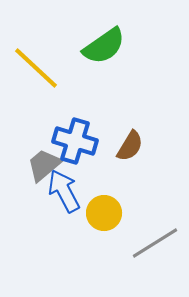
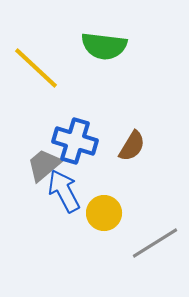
green semicircle: rotated 42 degrees clockwise
brown semicircle: moved 2 px right
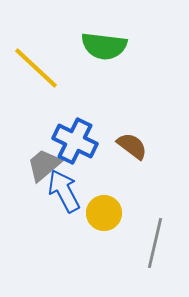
blue cross: rotated 9 degrees clockwise
brown semicircle: rotated 84 degrees counterclockwise
gray line: rotated 45 degrees counterclockwise
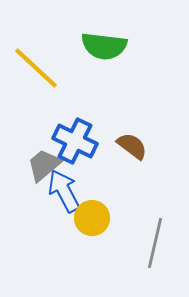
yellow circle: moved 12 px left, 5 px down
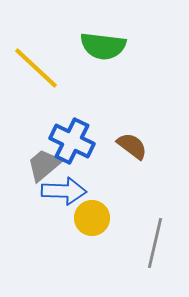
green semicircle: moved 1 px left
blue cross: moved 3 px left
blue arrow: rotated 120 degrees clockwise
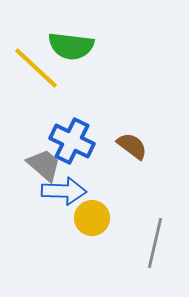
green semicircle: moved 32 px left
gray trapezoid: rotated 81 degrees clockwise
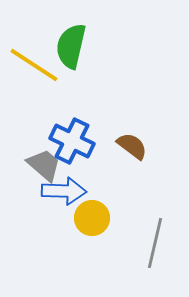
green semicircle: rotated 96 degrees clockwise
yellow line: moved 2 px left, 3 px up; rotated 10 degrees counterclockwise
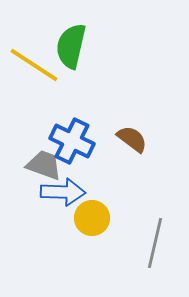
brown semicircle: moved 7 px up
gray trapezoid: rotated 21 degrees counterclockwise
blue arrow: moved 1 px left, 1 px down
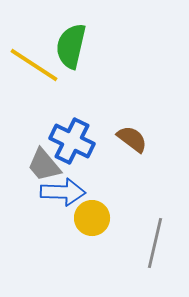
gray trapezoid: rotated 150 degrees counterclockwise
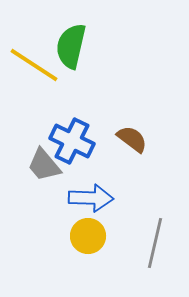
blue arrow: moved 28 px right, 6 px down
yellow circle: moved 4 px left, 18 px down
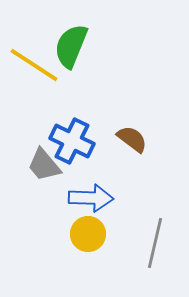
green semicircle: rotated 9 degrees clockwise
yellow circle: moved 2 px up
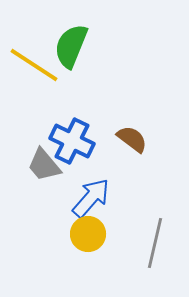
blue arrow: rotated 51 degrees counterclockwise
